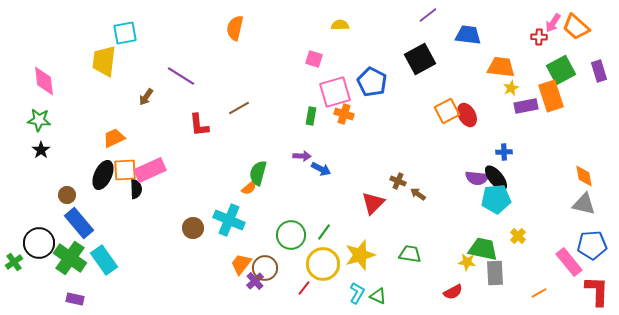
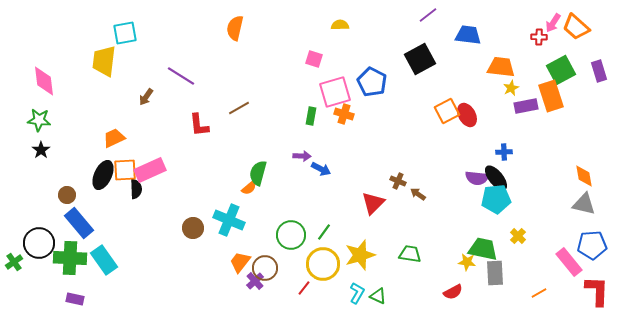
green cross at (70, 258): rotated 32 degrees counterclockwise
orange trapezoid at (241, 264): moved 1 px left, 2 px up
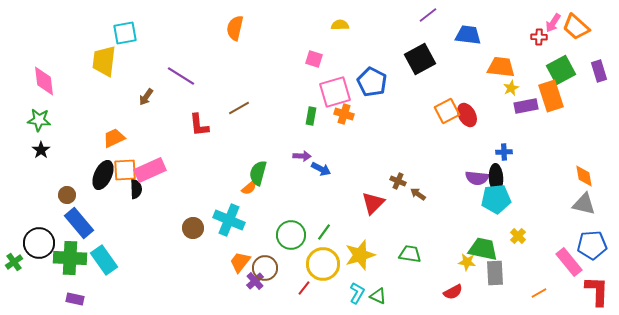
black ellipse at (496, 178): rotated 36 degrees clockwise
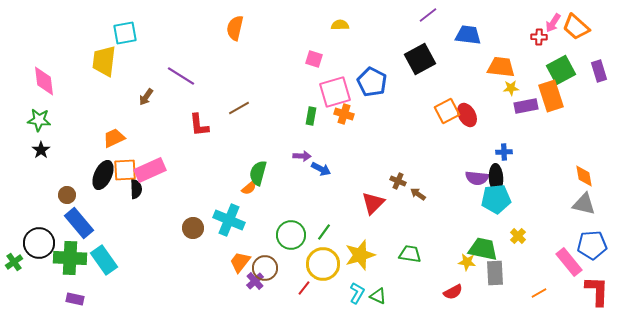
yellow star at (511, 88): rotated 21 degrees clockwise
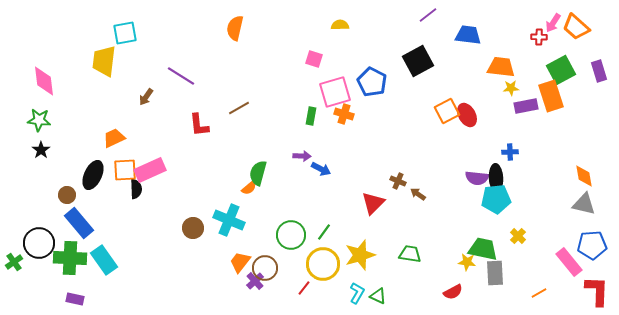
black square at (420, 59): moved 2 px left, 2 px down
blue cross at (504, 152): moved 6 px right
black ellipse at (103, 175): moved 10 px left
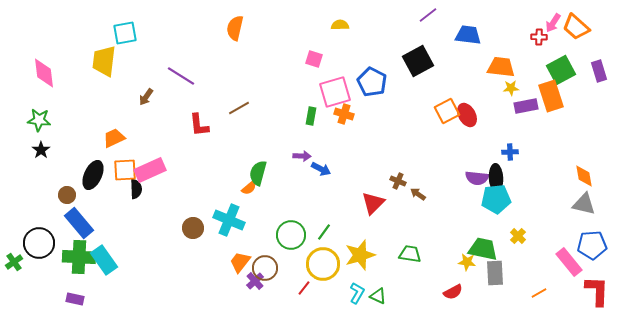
pink diamond at (44, 81): moved 8 px up
green cross at (70, 258): moved 9 px right, 1 px up
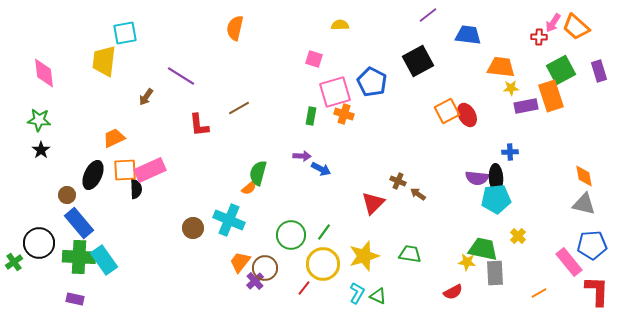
yellow star at (360, 255): moved 4 px right, 1 px down
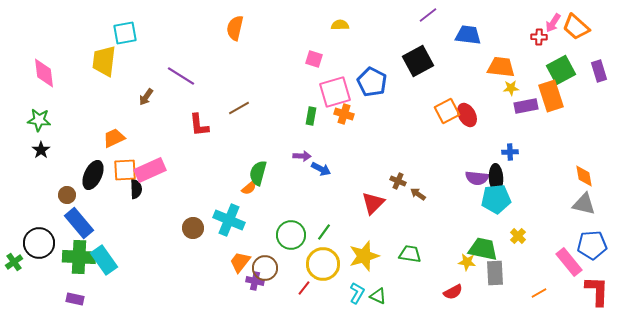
purple cross at (255, 281): rotated 36 degrees counterclockwise
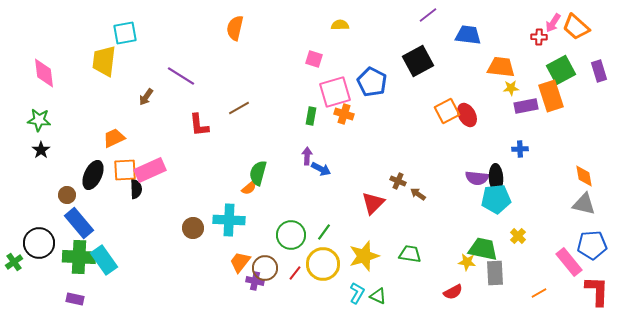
blue cross at (510, 152): moved 10 px right, 3 px up
purple arrow at (302, 156): moved 5 px right; rotated 90 degrees counterclockwise
cyan cross at (229, 220): rotated 20 degrees counterclockwise
red line at (304, 288): moved 9 px left, 15 px up
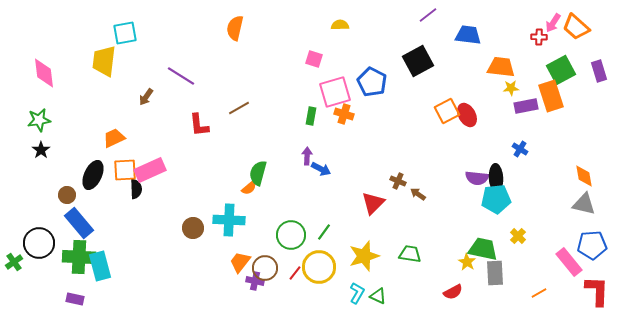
green star at (39, 120): rotated 15 degrees counterclockwise
blue cross at (520, 149): rotated 35 degrees clockwise
cyan rectangle at (104, 260): moved 4 px left, 6 px down; rotated 20 degrees clockwise
yellow star at (467, 262): rotated 24 degrees clockwise
yellow circle at (323, 264): moved 4 px left, 3 px down
